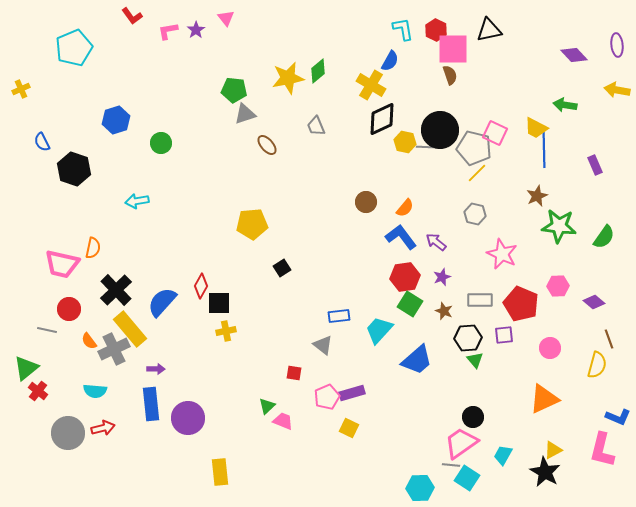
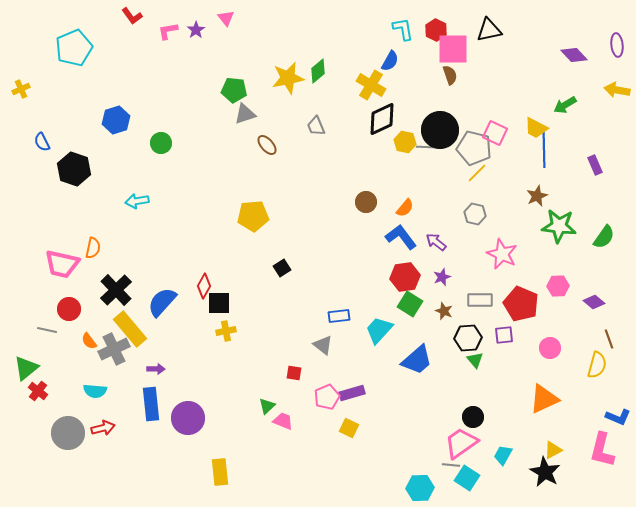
green arrow at (565, 105): rotated 40 degrees counterclockwise
yellow pentagon at (252, 224): moved 1 px right, 8 px up
red diamond at (201, 286): moved 3 px right
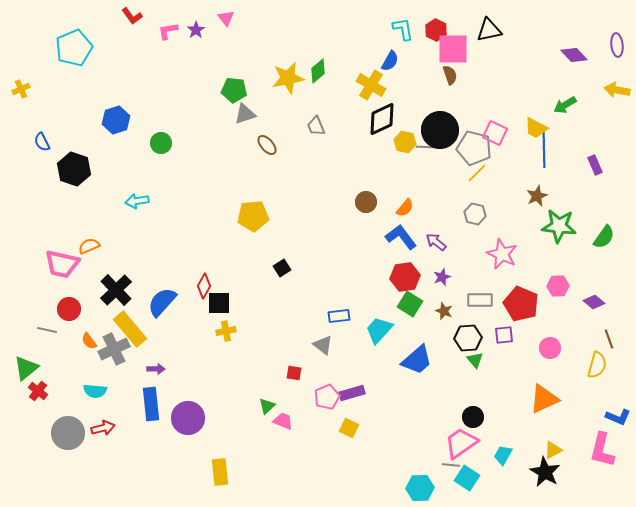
orange semicircle at (93, 248): moved 4 px left, 2 px up; rotated 125 degrees counterclockwise
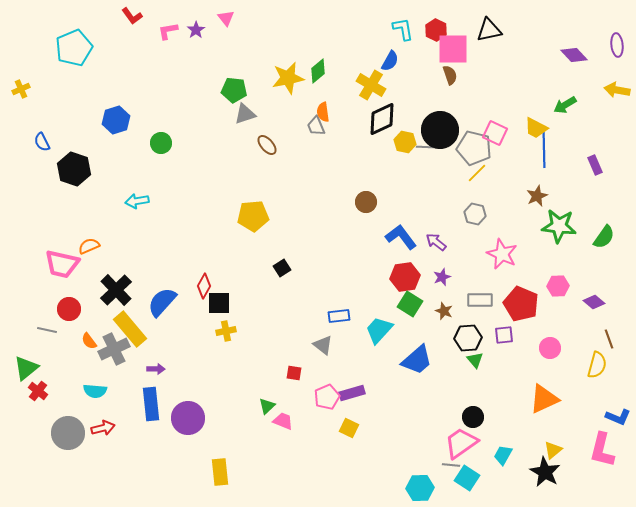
orange semicircle at (405, 208): moved 82 px left, 96 px up; rotated 132 degrees clockwise
yellow triangle at (553, 450): rotated 12 degrees counterclockwise
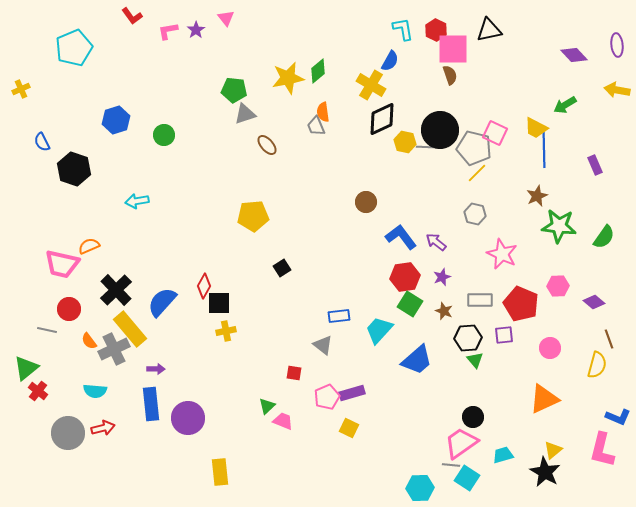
green circle at (161, 143): moved 3 px right, 8 px up
cyan trapezoid at (503, 455): rotated 45 degrees clockwise
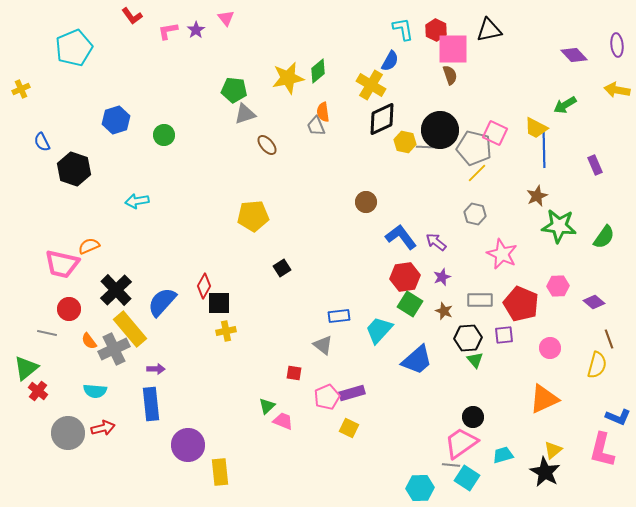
gray line at (47, 330): moved 3 px down
purple circle at (188, 418): moved 27 px down
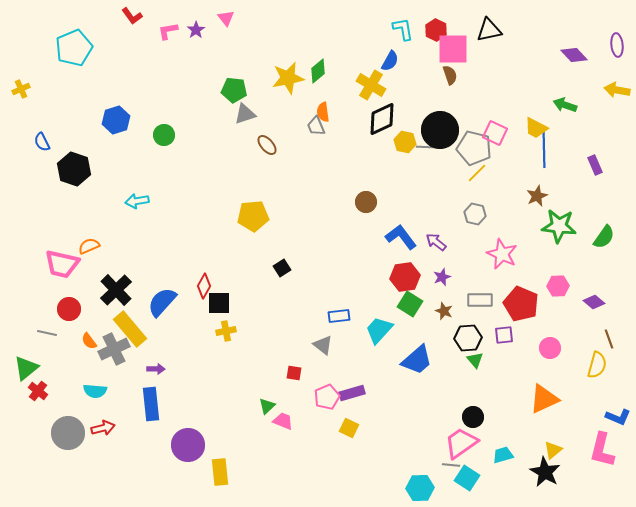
green arrow at (565, 105): rotated 50 degrees clockwise
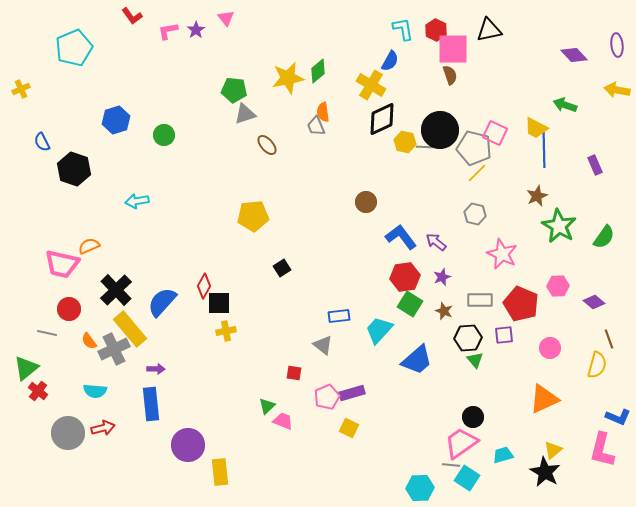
green star at (559, 226): rotated 24 degrees clockwise
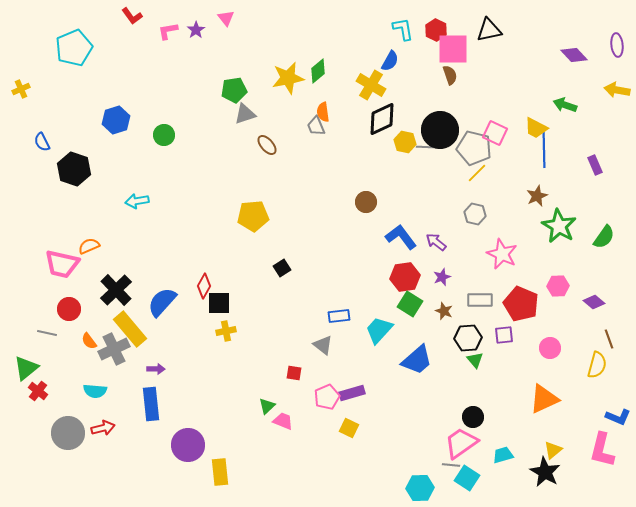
green pentagon at (234, 90): rotated 15 degrees counterclockwise
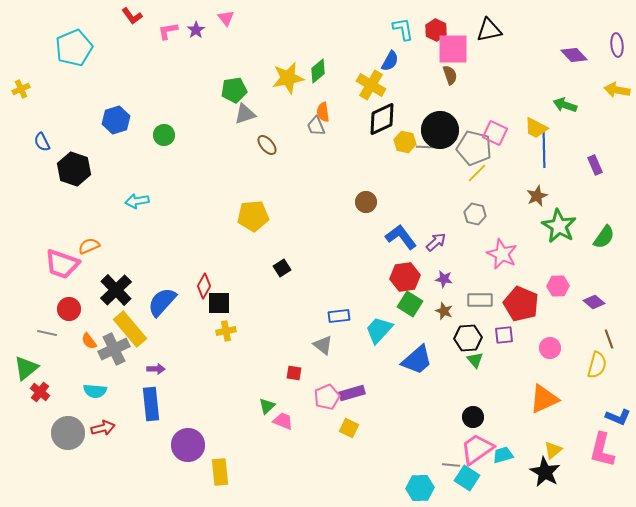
purple arrow at (436, 242): rotated 100 degrees clockwise
pink trapezoid at (62, 264): rotated 6 degrees clockwise
purple star at (442, 277): moved 2 px right, 2 px down; rotated 30 degrees clockwise
red cross at (38, 391): moved 2 px right, 1 px down
pink trapezoid at (461, 443): moved 16 px right, 6 px down
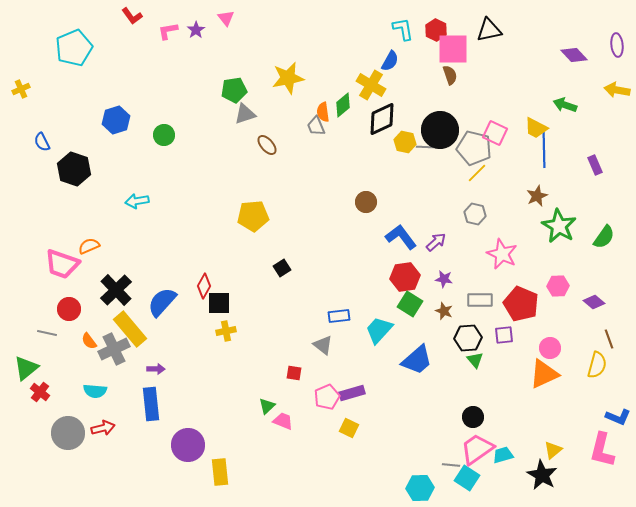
green diamond at (318, 71): moved 25 px right, 34 px down
orange triangle at (544, 399): moved 25 px up
black star at (545, 472): moved 3 px left, 3 px down
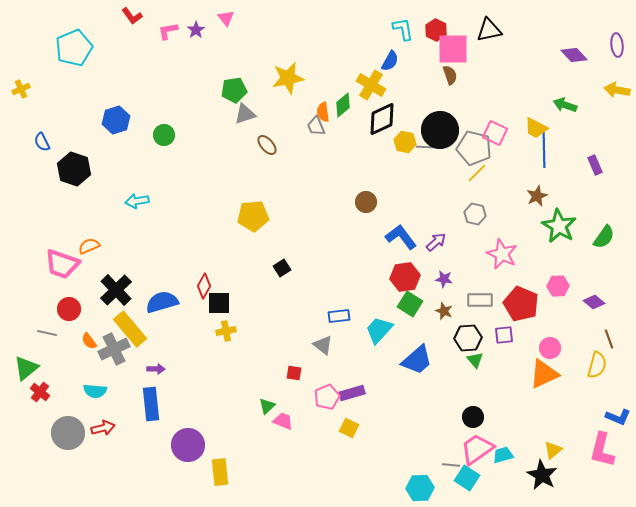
blue semicircle at (162, 302): rotated 32 degrees clockwise
